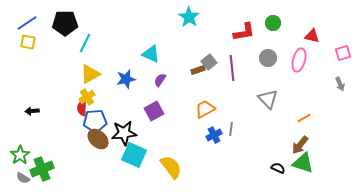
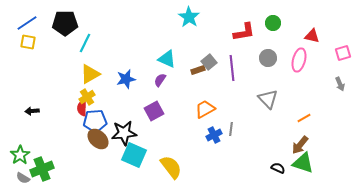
cyan triangle: moved 16 px right, 5 px down
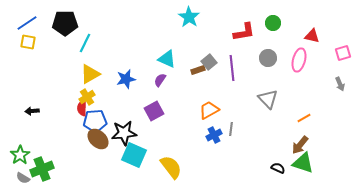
orange trapezoid: moved 4 px right, 1 px down
